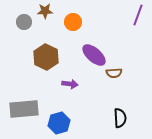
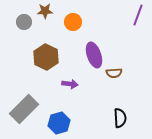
purple ellipse: rotated 30 degrees clockwise
gray rectangle: rotated 40 degrees counterclockwise
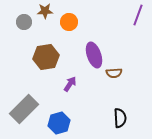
orange circle: moved 4 px left
brown hexagon: rotated 25 degrees clockwise
purple arrow: rotated 63 degrees counterclockwise
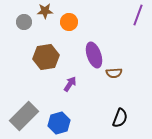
gray rectangle: moved 7 px down
black semicircle: rotated 24 degrees clockwise
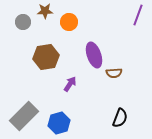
gray circle: moved 1 px left
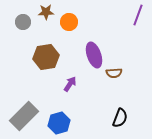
brown star: moved 1 px right, 1 px down
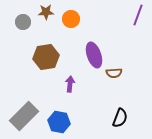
orange circle: moved 2 px right, 3 px up
purple arrow: rotated 28 degrees counterclockwise
blue hexagon: moved 1 px up; rotated 25 degrees clockwise
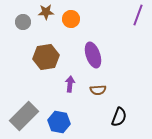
purple ellipse: moved 1 px left
brown semicircle: moved 16 px left, 17 px down
black semicircle: moved 1 px left, 1 px up
